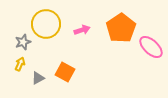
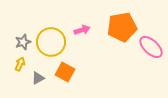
yellow circle: moved 5 px right, 18 px down
orange pentagon: moved 1 px right, 1 px up; rotated 24 degrees clockwise
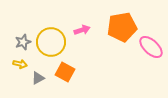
yellow arrow: rotated 80 degrees clockwise
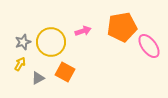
pink arrow: moved 1 px right, 1 px down
pink ellipse: moved 2 px left, 1 px up; rotated 10 degrees clockwise
yellow arrow: rotated 72 degrees counterclockwise
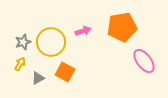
pink ellipse: moved 5 px left, 15 px down
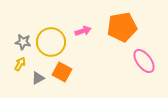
gray star: rotated 28 degrees clockwise
orange square: moved 3 px left
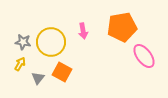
pink arrow: rotated 98 degrees clockwise
pink ellipse: moved 5 px up
gray triangle: rotated 24 degrees counterclockwise
